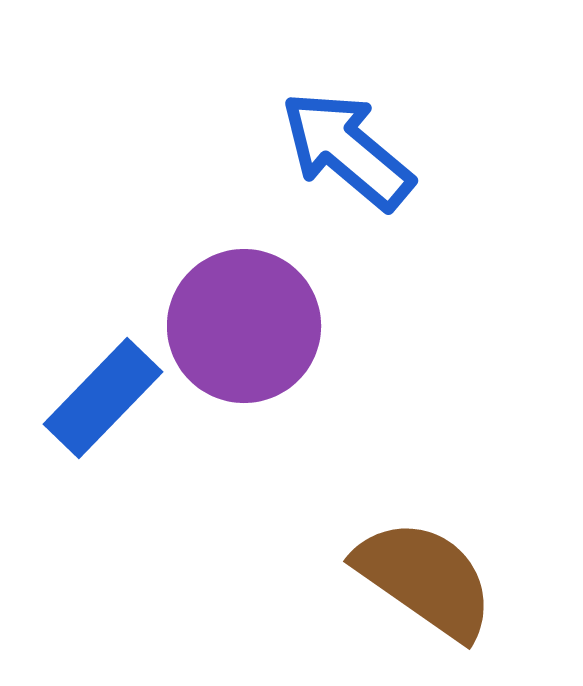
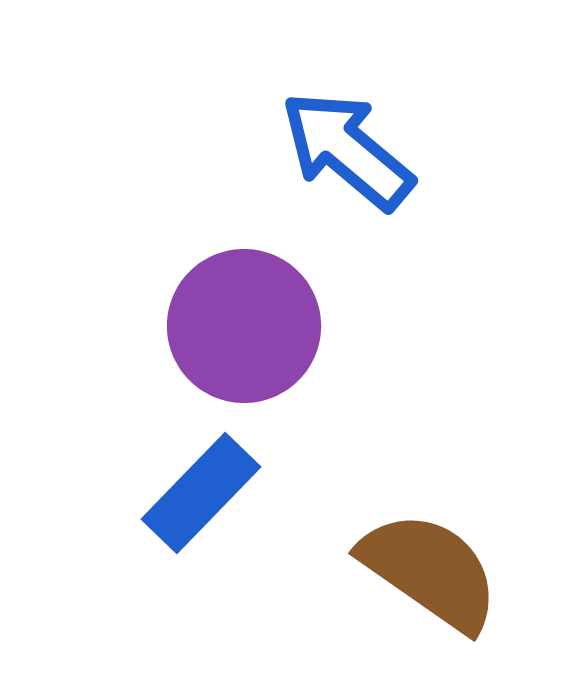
blue rectangle: moved 98 px right, 95 px down
brown semicircle: moved 5 px right, 8 px up
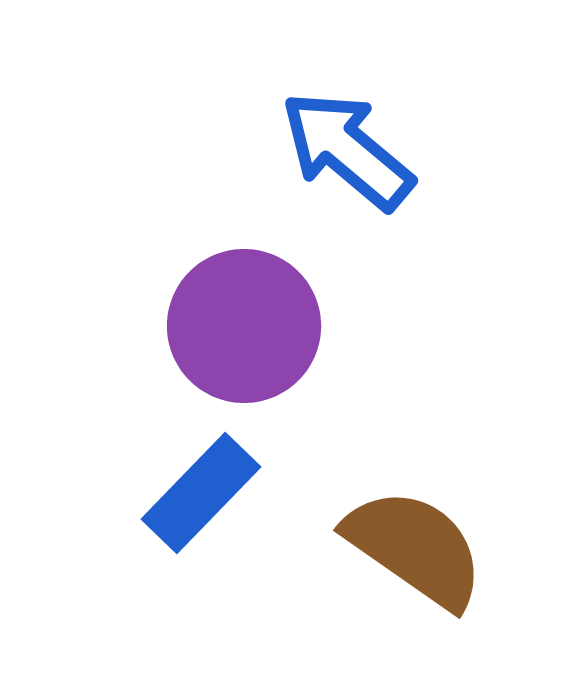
brown semicircle: moved 15 px left, 23 px up
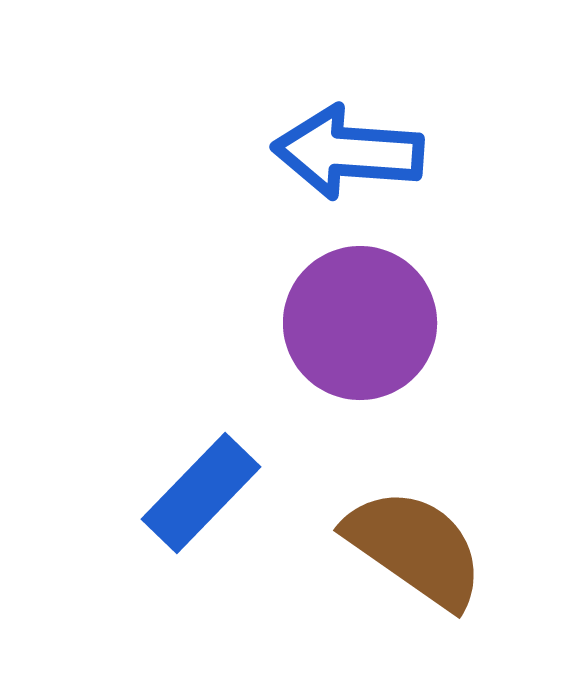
blue arrow: moved 1 px right, 2 px down; rotated 36 degrees counterclockwise
purple circle: moved 116 px right, 3 px up
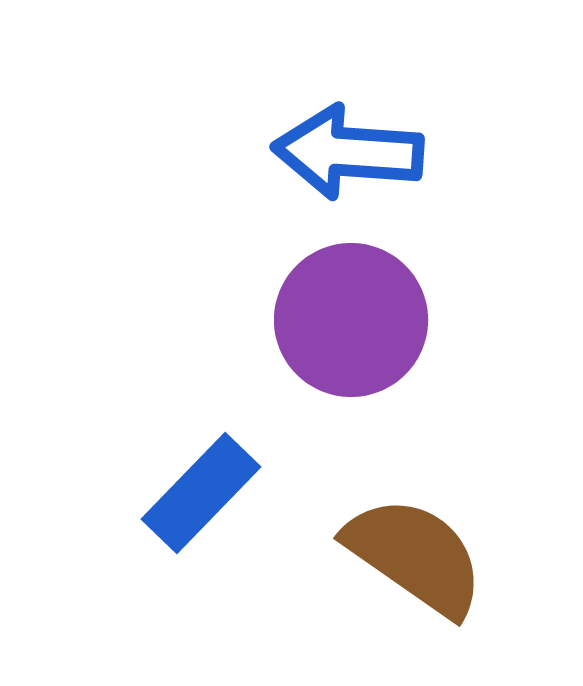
purple circle: moved 9 px left, 3 px up
brown semicircle: moved 8 px down
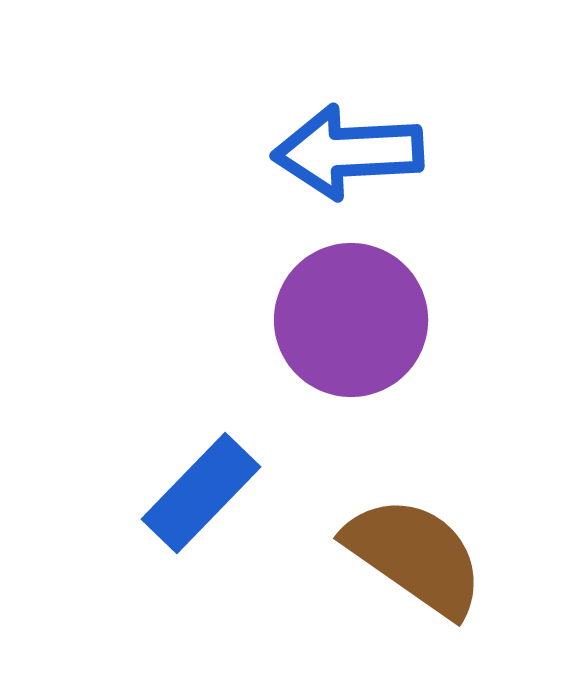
blue arrow: rotated 7 degrees counterclockwise
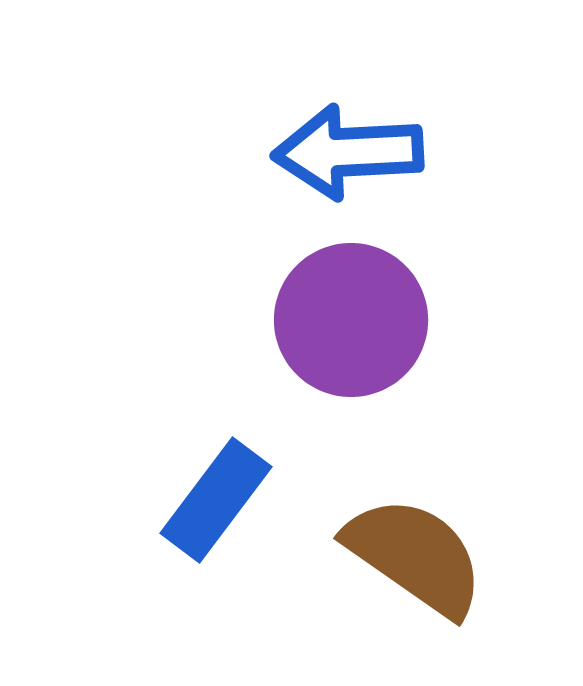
blue rectangle: moved 15 px right, 7 px down; rotated 7 degrees counterclockwise
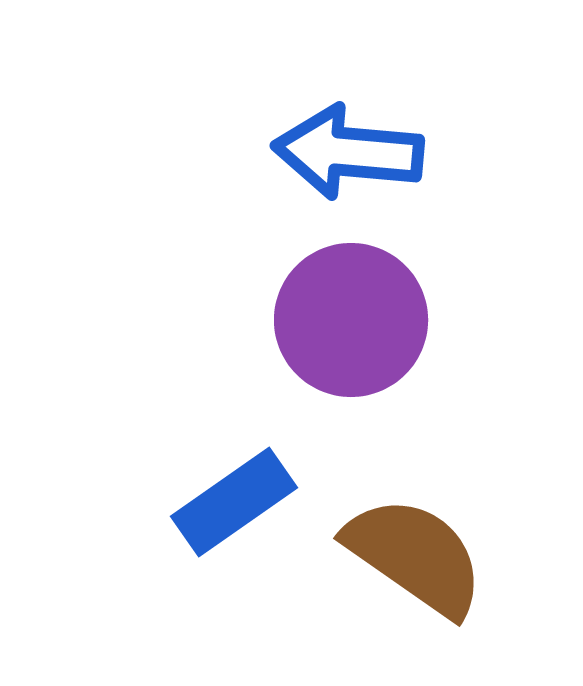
blue arrow: rotated 8 degrees clockwise
blue rectangle: moved 18 px right, 2 px down; rotated 18 degrees clockwise
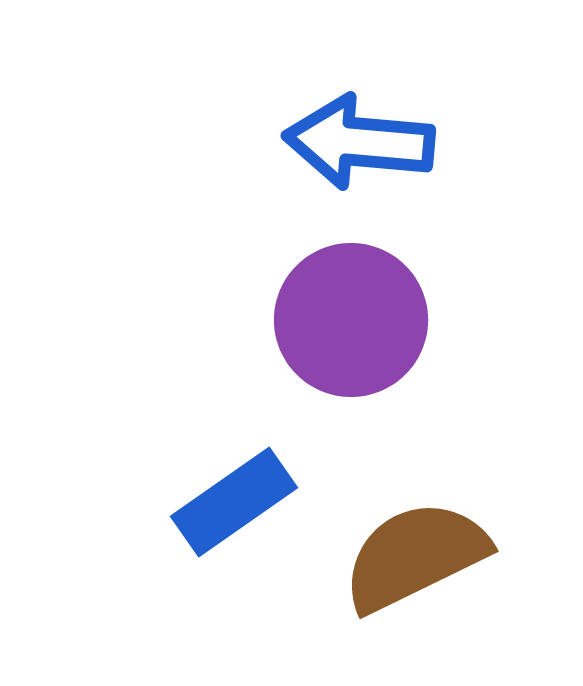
blue arrow: moved 11 px right, 10 px up
brown semicircle: rotated 61 degrees counterclockwise
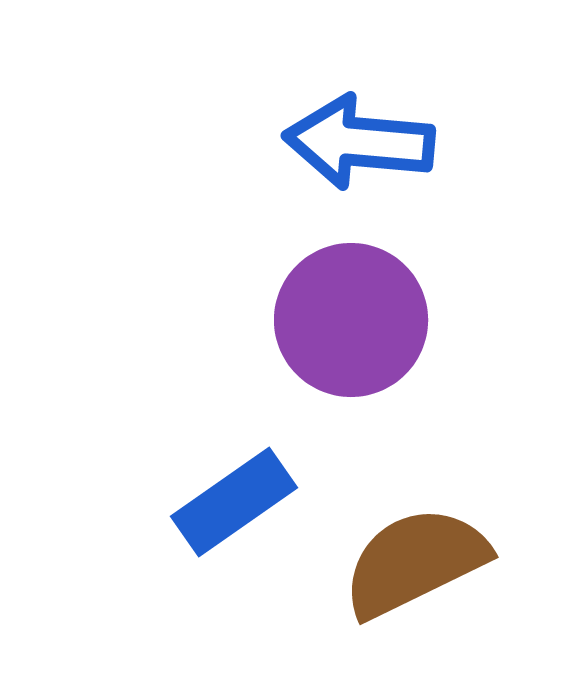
brown semicircle: moved 6 px down
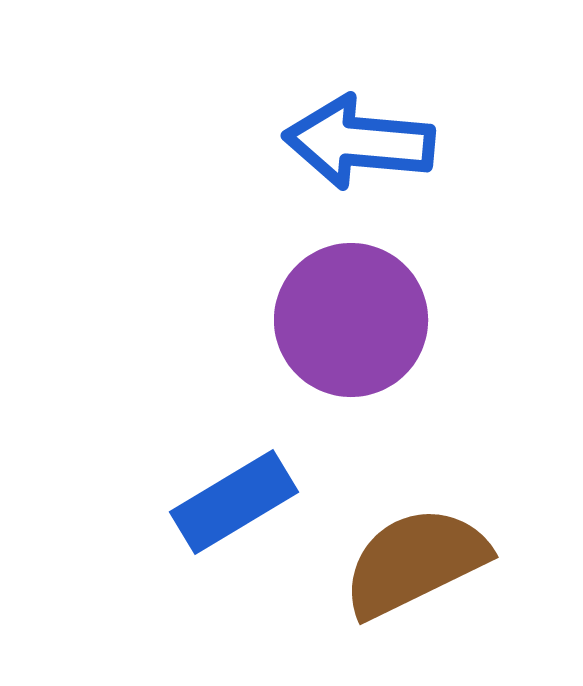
blue rectangle: rotated 4 degrees clockwise
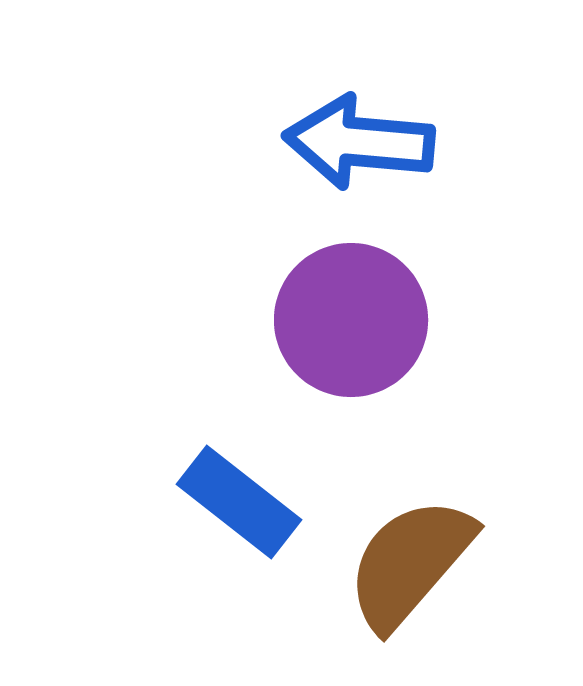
blue rectangle: moved 5 px right; rotated 69 degrees clockwise
brown semicircle: moved 5 px left, 1 px down; rotated 23 degrees counterclockwise
